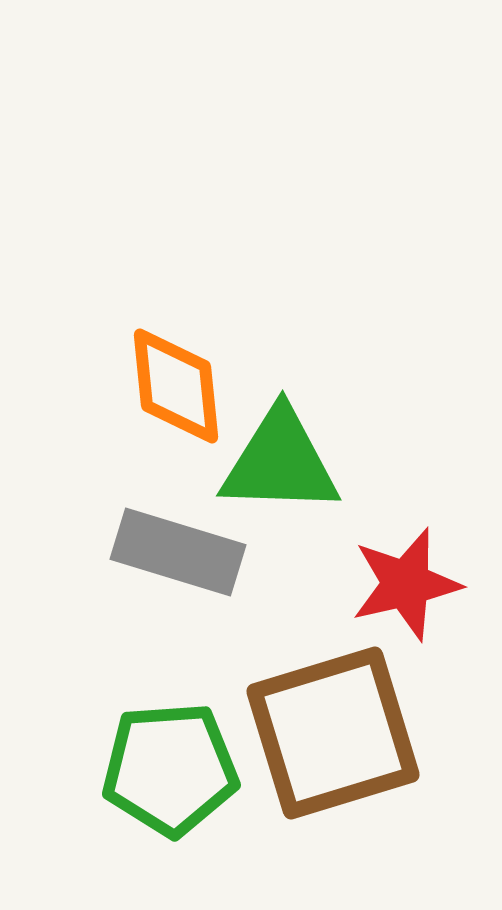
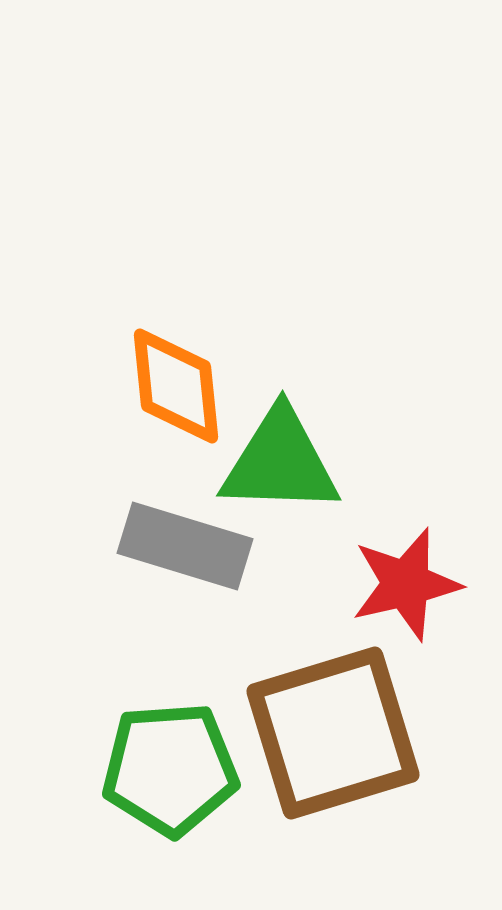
gray rectangle: moved 7 px right, 6 px up
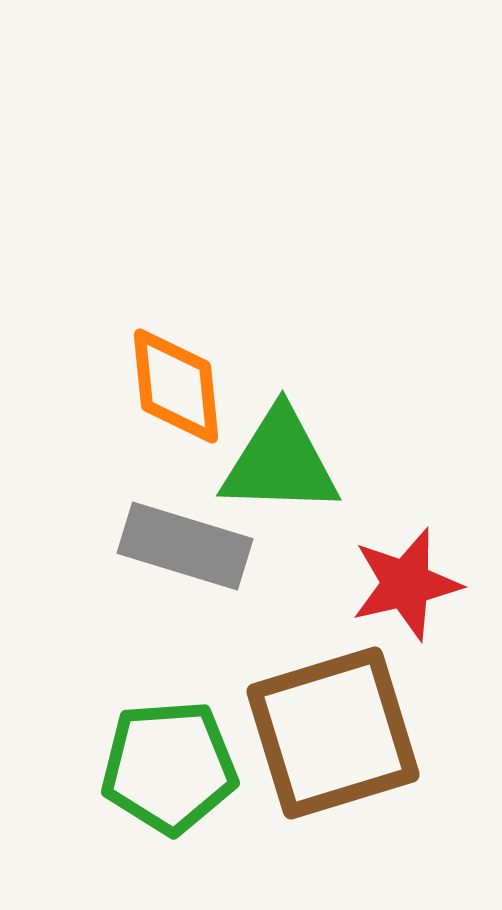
green pentagon: moved 1 px left, 2 px up
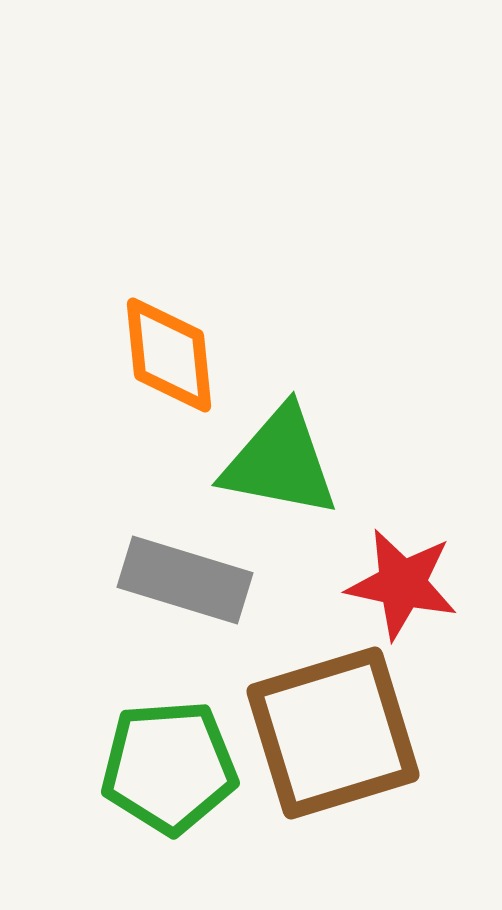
orange diamond: moved 7 px left, 31 px up
green triangle: rotated 9 degrees clockwise
gray rectangle: moved 34 px down
red star: moved 4 px left; rotated 25 degrees clockwise
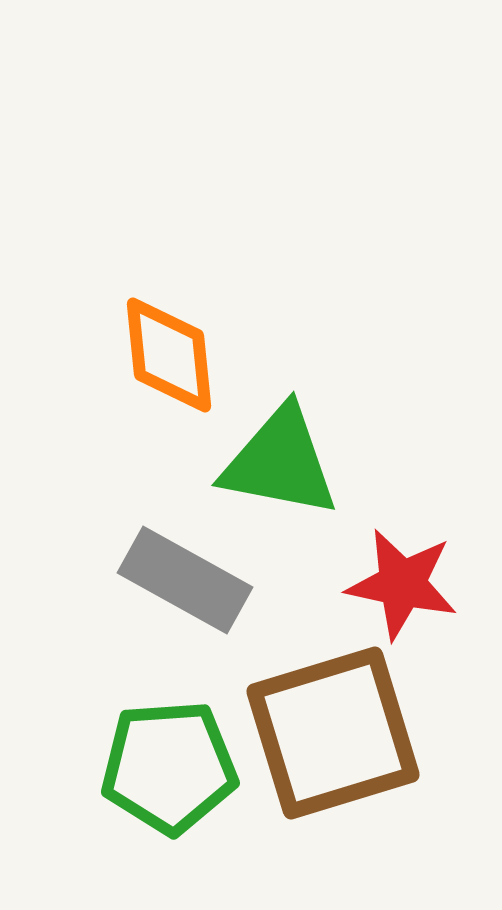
gray rectangle: rotated 12 degrees clockwise
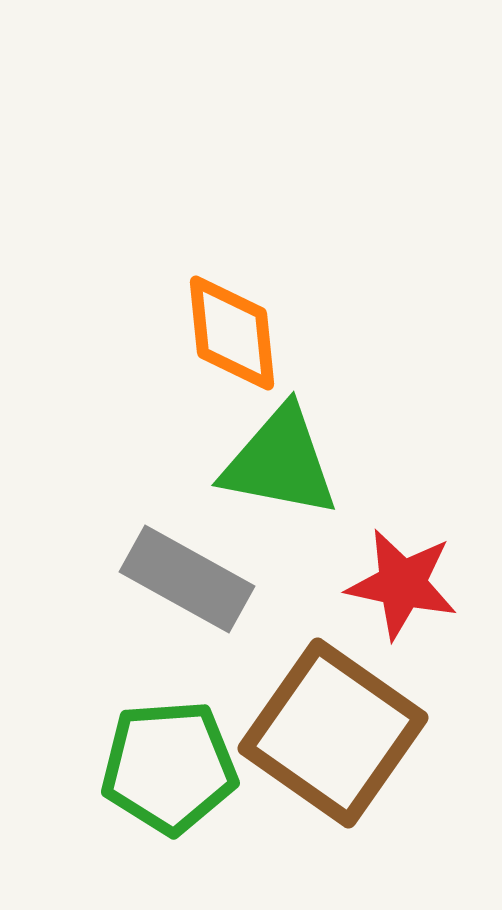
orange diamond: moved 63 px right, 22 px up
gray rectangle: moved 2 px right, 1 px up
brown square: rotated 38 degrees counterclockwise
